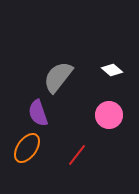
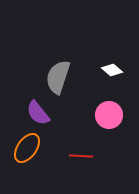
gray semicircle: rotated 20 degrees counterclockwise
purple semicircle: rotated 20 degrees counterclockwise
red line: moved 4 px right, 1 px down; rotated 55 degrees clockwise
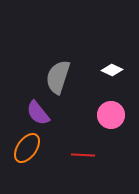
white diamond: rotated 15 degrees counterclockwise
pink circle: moved 2 px right
red line: moved 2 px right, 1 px up
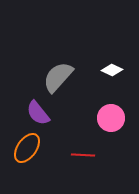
gray semicircle: rotated 24 degrees clockwise
pink circle: moved 3 px down
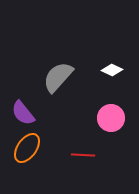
purple semicircle: moved 15 px left
